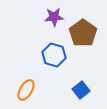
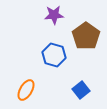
purple star: moved 2 px up
brown pentagon: moved 3 px right, 3 px down
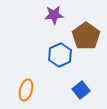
blue hexagon: moved 6 px right; rotated 20 degrees clockwise
orange ellipse: rotated 15 degrees counterclockwise
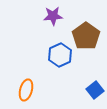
purple star: moved 1 px left, 1 px down
blue square: moved 14 px right
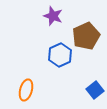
purple star: rotated 24 degrees clockwise
brown pentagon: rotated 12 degrees clockwise
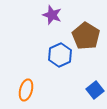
purple star: moved 1 px left, 1 px up
brown pentagon: rotated 16 degrees counterclockwise
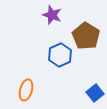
blue square: moved 3 px down
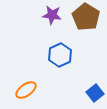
purple star: rotated 12 degrees counterclockwise
brown pentagon: moved 19 px up
orange ellipse: rotated 40 degrees clockwise
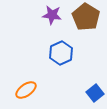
blue hexagon: moved 1 px right, 2 px up
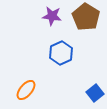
purple star: moved 1 px down
orange ellipse: rotated 15 degrees counterclockwise
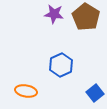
purple star: moved 2 px right, 2 px up
blue hexagon: moved 12 px down
orange ellipse: moved 1 px down; rotated 60 degrees clockwise
